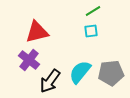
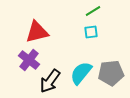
cyan square: moved 1 px down
cyan semicircle: moved 1 px right, 1 px down
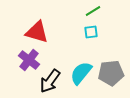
red triangle: rotated 30 degrees clockwise
